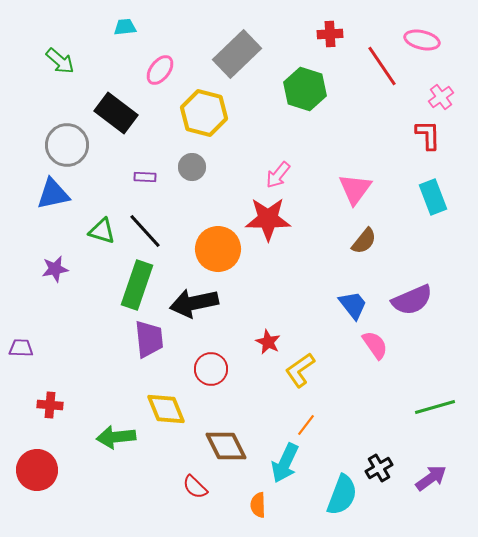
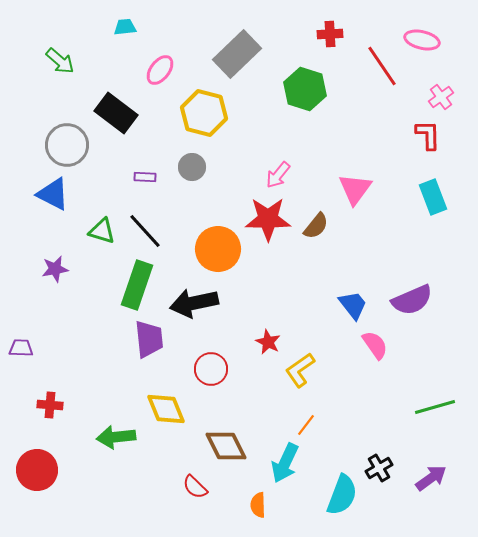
blue triangle at (53, 194): rotated 39 degrees clockwise
brown semicircle at (364, 241): moved 48 px left, 15 px up
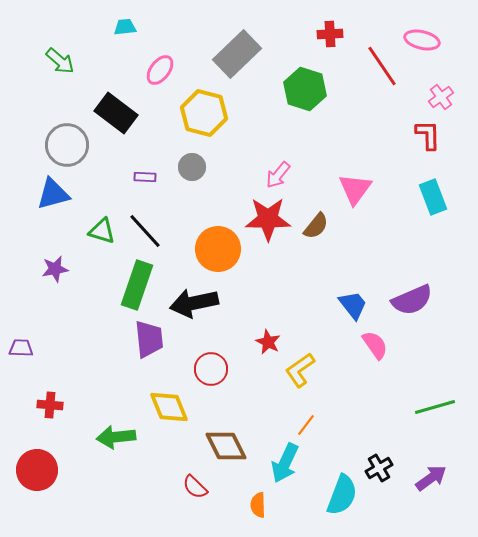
blue triangle at (53, 194): rotated 42 degrees counterclockwise
yellow diamond at (166, 409): moved 3 px right, 2 px up
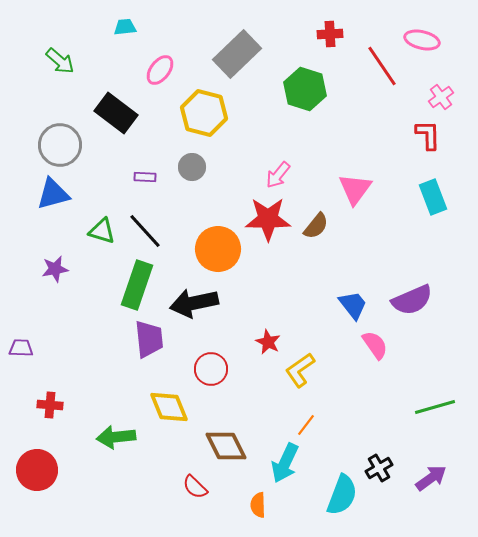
gray circle at (67, 145): moved 7 px left
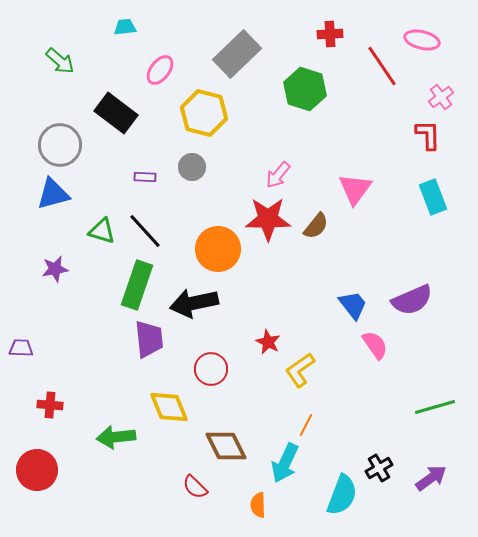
orange line at (306, 425): rotated 10 degrees counterclockwise
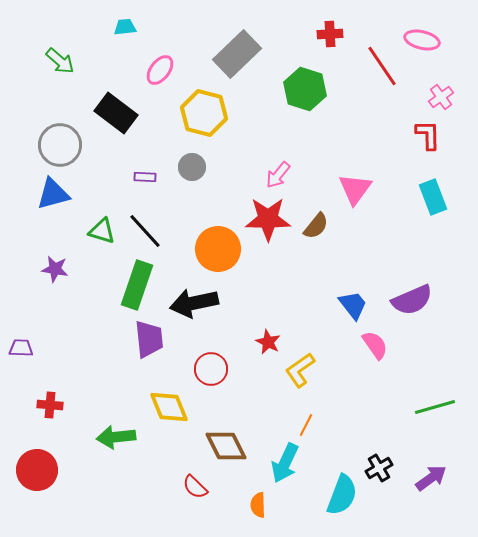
purple star at (55, 269): rotated 20 degrees clockwise
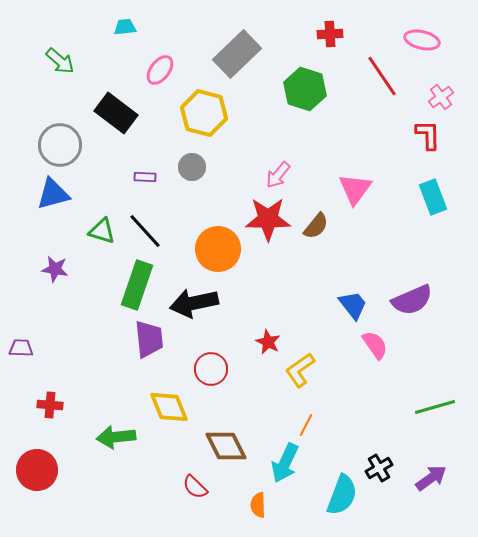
red line at (382, 66): moved 10 px down
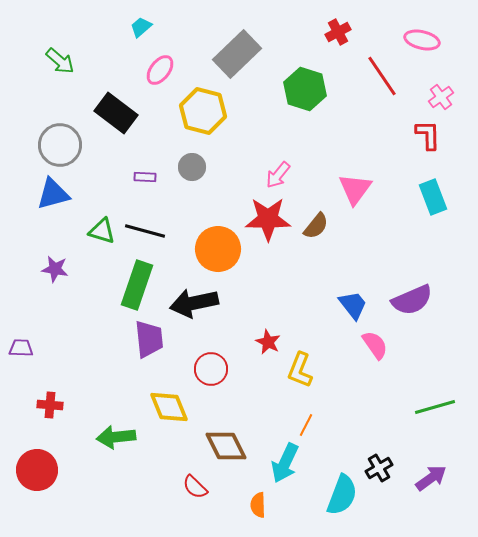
cyan trapezoid at (125, 27): moved 16 px right; rotated 35 degrees counterclockwise
red cross at (330, 34): moved 8 px right, 2 px up; rotated 25 degrees counterclockwise
yellow hexagon at (204, 113): moved 1 px left, 2 px up
black line at (145, 231): rotated 33 degrees counterclockwise
yellow L-shape at (300, 370): rotated 33 degrees counterclockwise
